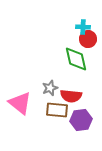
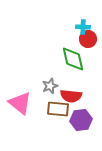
green diamond: moved 3 px left
gray star: moved 2 px up
brown rectangle: moved 1 px right, 1 px up
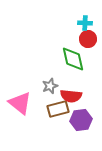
cyan cross: moved 2 px right, 4 px up
brown rectangle: rotated 20 degrees counterclockwise
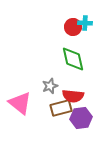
red circle: moved 15 px left, 12 px up
red semicircle: moved 2 px right
brown rectangle: moved 3 px right, 1 px up
purple hexagon: moved 2 px up
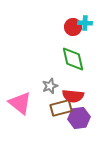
purple hexagon: moved 2 px left
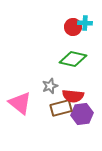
green diamond: rotated 64 degrees counterclockwise
purple hexagon: moved 3 px right, 4 px up
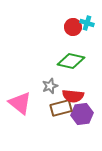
cyan cross: moved 2 px right; rotated 16 degrees clockwise
green diamond: moved 2 px left, 2 px down
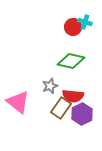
cyan cross: moved 2 px left, 1 px up
pink triangle: moved 2 px left, 1 px up
brown rectangle: rotated 40 degrees counterclockwise
purple hexagon: rotated 20 degrees counterclockwise
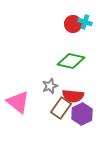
red circle: moved 3 px up
